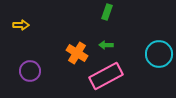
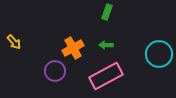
yellow arrow: moved 7 px left, 17 px down; rotated 49 degrees clockwise
orange cross: moved 4 px left, 5 px up; rotated 30 degrees clockwise
purple circle: moved 25 px right
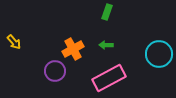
orange cross: moved 1 px down
pink rectangle: moved 3 px right, 2 px down
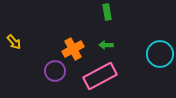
green rectangle: rotated 28 degrees counterclockwise
cyan circle: moved 1 px right
pink rectangle: moved 9 px left, 2 px up
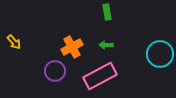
orange cross: moved 1 px left, 2 px up
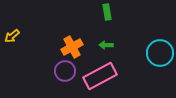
yellow arrow: moved 2 px left, 6 px up; rotated 91 degrees clockwise
cyan circle: moved 1 px up
purple circle: moved 10 px right
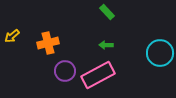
green rectangle: rotated 35 degrees counterclockwise
orange cross: moved 24 px left, 4 px up; rotated 15 degrees clockwise
pink rectangle: moved 2 px left, 1 px up
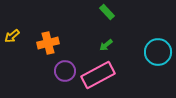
green arrow: rotated 40 degrees counterclockwise
cyan circle: moved 2 px left, 1 px up
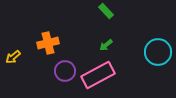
green rectangle: moved 1 px left, 1 px up
yellow arrow: moved 1 px right, 21 px down
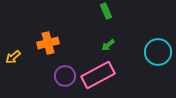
green rectangle: rotated 21 degrees clockwise
green arrow: moved 2 px right
purple circle: moved 5 px down
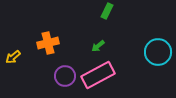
green rectangle: moved 1 px right; rotated 49 degrees clockwise
green arrow: moved 10 px left, 1 px down
